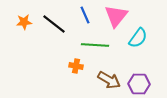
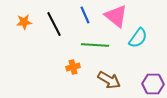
pink triangle: rotated 30 degrees counterclockwise
black line: rotated 25 degrees clockwise
orange cross: moved 3 px left, 1 px down; rotated 24 degrees counterclockwise
purple hexagon: moved 14 px right
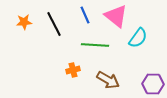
orange cross: moved 3 px down
brown arrow: moved 1 px left
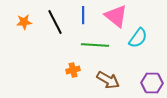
blue line: moved 2 px left; rotated 24 degrees clockwise
black line: moved 1 px right, 2 px up
purple hexagon: moved 1 px left, 1 px up
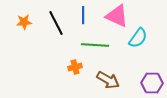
pink triangle: moved 1 px right; rotated 15 degrees counterclockwise
black line: moved 1 px right, 1 px down
orange cross: moved 2 px right, 3 px up
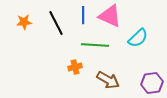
pink triangle: moved 7 px left
cyan semicircle: rotated 10 degrees clockwise
purple hexagon: rotated 10 degrees counterclockwise
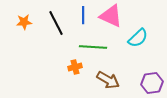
pink triangle: moved 1 px right
green line: moved 2 px left, 2 px down
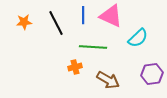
purple hexagon: moved 9 px up
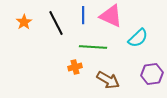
orange star: rotated 28 degrees counterclockwise
